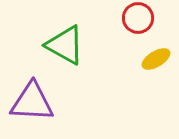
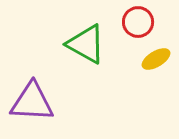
red circle: moved 4 px down
green triangle: moved 21 px right, 1 px up
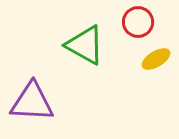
green triangle: moved 1 px left, 1 px down
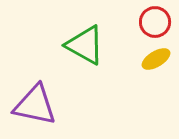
red circle: moved 17 px right
purple triangle: moved 3 px right, 3 px down; rotated 9 degrees clockwise
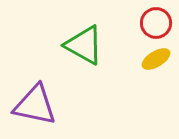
red circle: moved 1 px right, 1 px down
green triangle: moved 1 px left
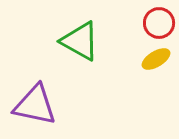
red circle: moved 3 px right
green triangle: moved 4 px left, 4 px up
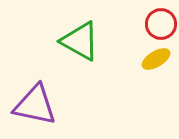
red circle: moved 2 px right, 1 px down
